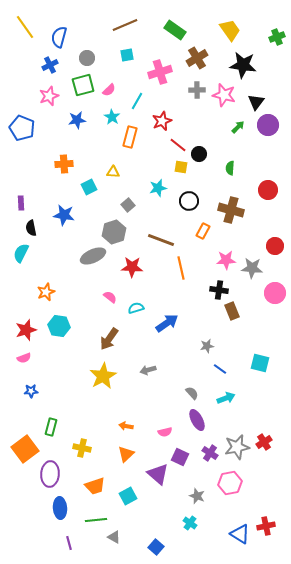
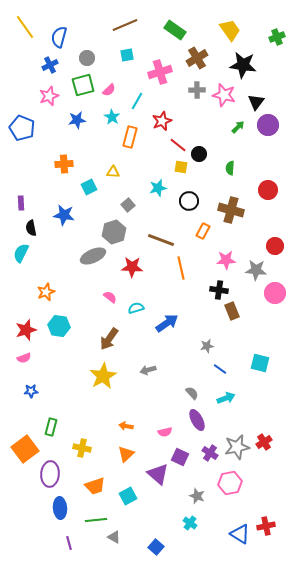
gray star at (252, 268): moved 4 px right, 2 px down
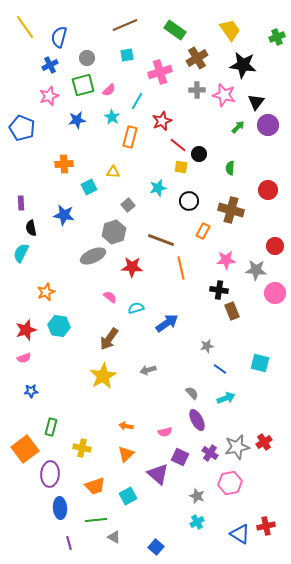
cyan cross at (190, 523): moved 7 px right, 1 px up; rotated 24 degrees clockwise
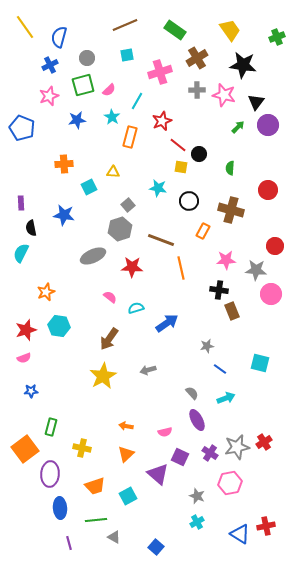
cyan star at (158, 188): rotated 24 degrees clockwise
gray hexagon at (114, 232): moved 6 px right, 3 px up
pink circle at (275, 293): moved 4 px left, 1 px down
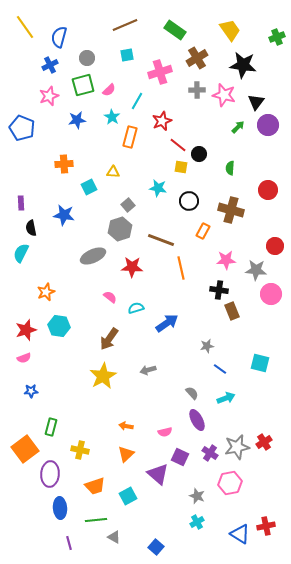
yellow cross at (82, 448): moved 2 px left, 2 px down
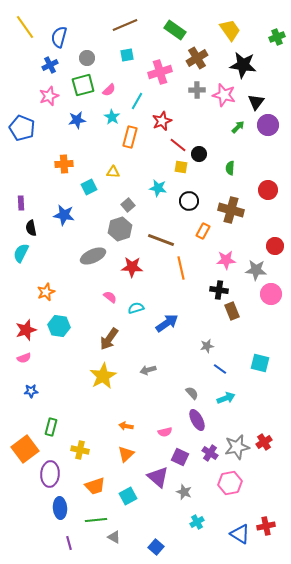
purple triangle at (158, 474): moved 3 px down
gray star at (197, 496): moved 13 px left, 4 px up
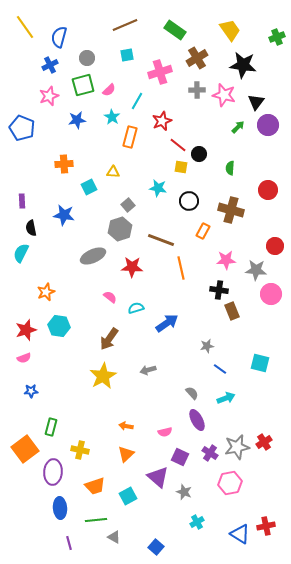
purple rectangle at (21, 203): moved 1 px right, 2 px up
purple ellipse at (50, 474): moved 3 px right, 2 px up
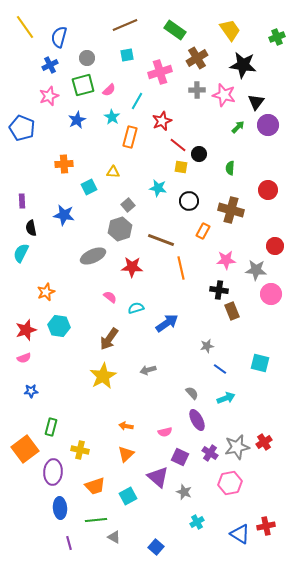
blue star at (77, 120): rotated 18 degrees counterclockwise
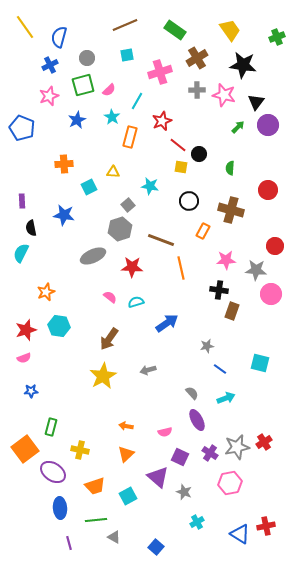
cyan star at (158, 188): moved 8 px left, 2 px up
cyan semicircle at (136, 308): moved 6 px up
brown rectangle at (232, 311): rotated 42 degrees clockwise
purple ellipse at (53, 472): rotated 60 degrees counterclockwise
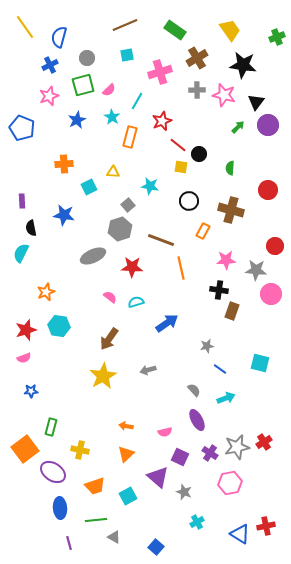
gray semicircle at (192, 393): moved 2 px right, 3 px up
